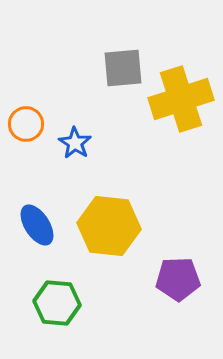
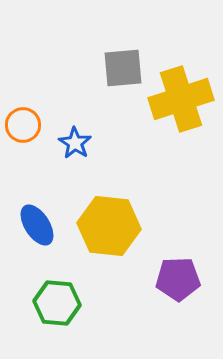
orange circle: moved 3 px left, 1 px down
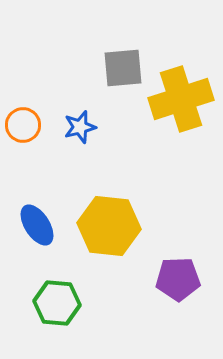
blue star: moved 5 px right, 16 px up; rotated 24 degrees clockwise
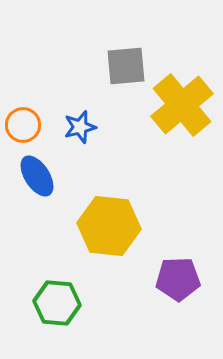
gray square: moved 3 px right, 2 px up
yellow cross: moved 1 px right, 6 px down; rotated 22 degrees counterclockwise
blue ellipse: moved 49 px up
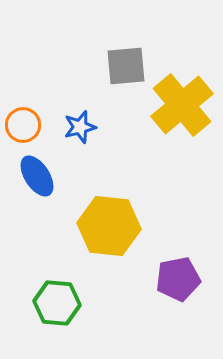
purple pentagon: rotated 9 degrees counterclockwise
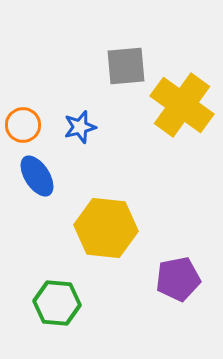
yellow cross: rotated 14 degrees counterclockwise
yellow hexagon: moved 3 px left, 2 px down
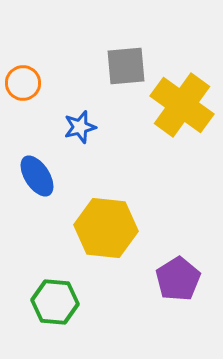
orange circle: moved 42 px up
purple pentagon: rotated 21 degrees counterclockwise
green hexagon: moved 2 px left, 1 px up
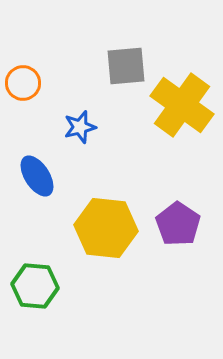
purple pentagon: moved 55 px up; rotated 6 degrees counterclockwise
green hexagon: moved 20 px left, 16 px up
